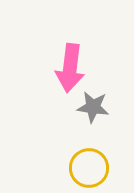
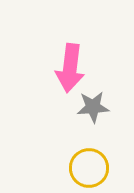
gray star: rotated 12 degrees counterclockwise
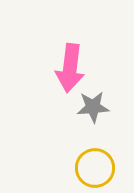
yellow circle: moved 6 px right
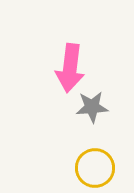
gray star: moved 1 px left
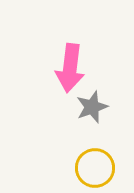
gray star: rotated 16 degrees counterclockwise
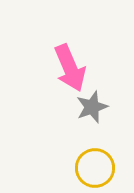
pink arrow: rotated 30 degrees counterclockwise
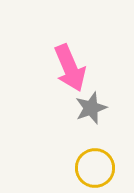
gray star: moved 1 px left, 1 px down
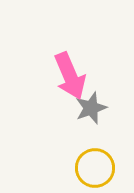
pink arrow: moved 8 px down
